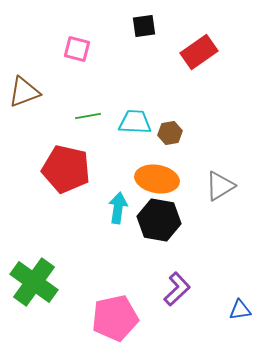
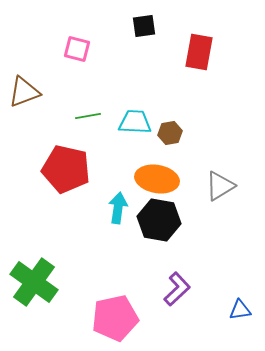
red rectangle: rotated 45 degrees counterclockwise
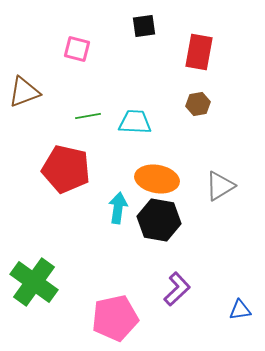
brown hexagon: moved 28 px right, 29 px up
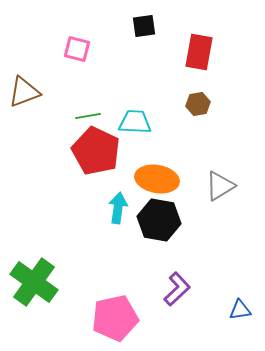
red pentagon: moved 30 px right, 18 px up; rotated 12 degrees clockwise
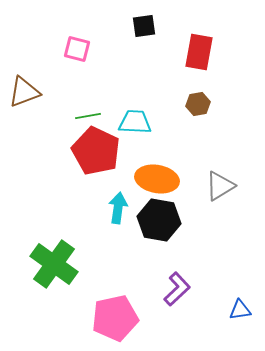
green cross: moved 20 px right, 18 px up
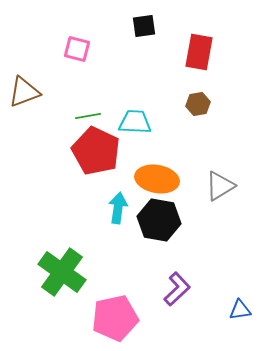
green cross: moved 8 px right, 8 px down
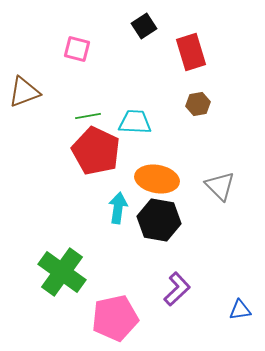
black square: rotated 25 degrees counterclockwise
red rectangle: moved 8 px left; rotated 27 degrees counterclockwise
gray triangle: rotated 44 degrees counterclockwise
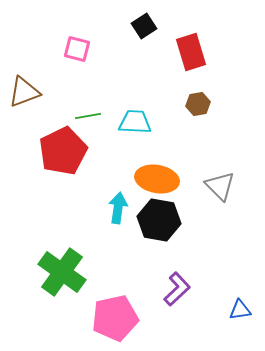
red pentagon: moved 33 px left; rotated 21 degrees clockwise
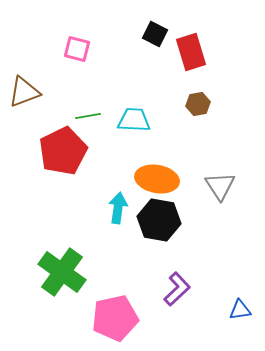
black square: moved 11 px right, 8 px down; rotated 30 degrees counterclockwise
cyan trapezoid: moved 1 px left, 2 px up
gray triangle: rotated 12 degrees clockwise
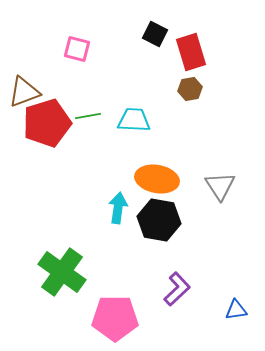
brown hexagon: moved 8 px left, 15 px up
red pentagon: moved 16 px left, 28 px up; rotated 9 degrees clockwise
blue triangle: moved 4 px left
pink pentagon: rotated 12 degrees clockwise
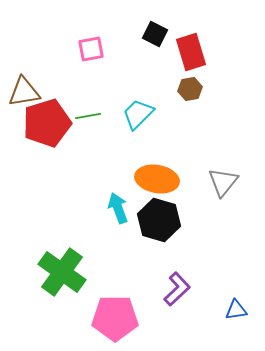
pink square: moved 14 px right; rotated 24 degrees counterclockwise
brown triangle: rotated 12 degrees clockwise
cyan trapezoid: moved 4 px right, 6 px up; rotated 48 degrees counterclockwise
gray triangle: moved 3 px right, 4 px up; rotated 12 degrees clockwise
cyan arrow: rotated 28 degrees counterclockwise
black hexagon: rotated 6 degrees clockwise
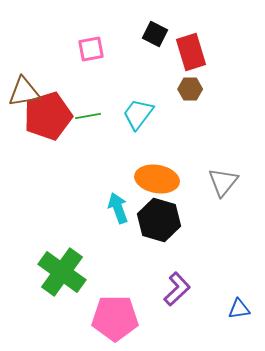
brown hexagon: rotated 10 degrees clockwise
cyan trapezoid: rotated 8 degrees counterclockwise
red pentagon: moved 1 px right, 7 px up
blue triangle: moved 3 px right, 1 px up
